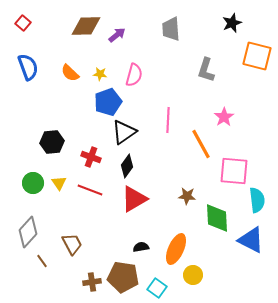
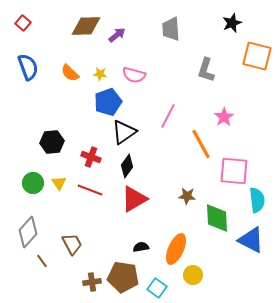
pink semicircle: rotated 90 degrees clockwise
pink line: moved 4 px up; rotated 25 degrees clockwise
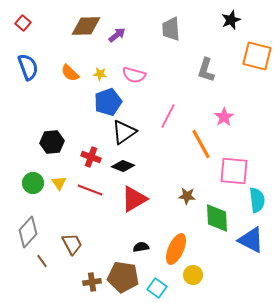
black star: moved 1 px left, 3 px up
black diamond: moved 4 px left; rotated 75 degrees clockwise
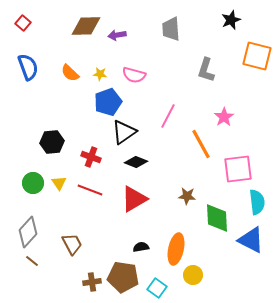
purple arrow: rotated 150 degrees counterclockwise
black diamond: moved 13 px right, 4 px up
pink square: moved 4 px right, 2 px up; rotated 12 degrees counterclockwise
cyan semicircle: moved 2 px down
orange ellipse: rotated 12 degrees counterclockwise
brown line: moved 10 px left; rotated 16 degrees counterclockwise
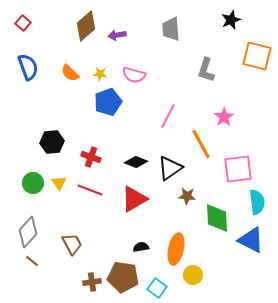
brown diamond: rotated 40 degrees counterclockwise
black triangle: moved 46 px right, 36 px down
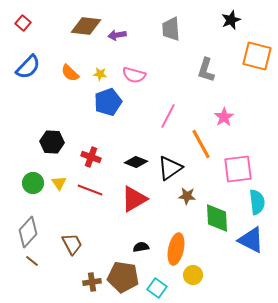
brown diamond: rotated 48 degrees clockwise
blue semicircle: rotated 64 degrees clockwise
black hexagon: rotated 10 degrees clockwise
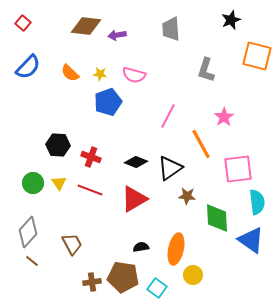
black hexagon: moved 6 px right, 3 px down
blue triangle: rotated 8 degrees clockwise
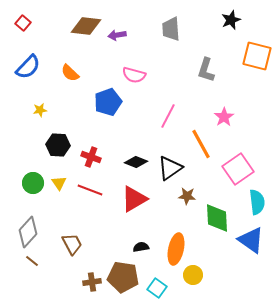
yellow star: moved 60 px left, 36 px down; rotated 16 degrees counterclockwise
pink square: rotated 28 degrees counterclockwise
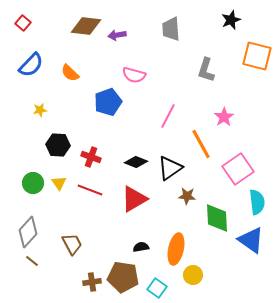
blue semicircle: moved 3 px right, 2 px up
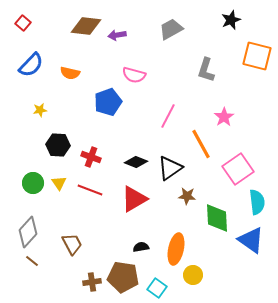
gray trapezoid: rotated 65 degrees clockwise
orange semicircle: rotated 30 degrees counterclockwise
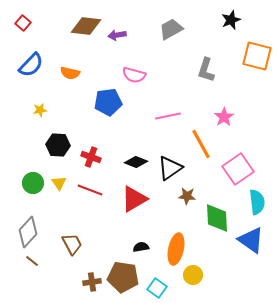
blue pentagon: rotated 12 degrees clockwise
pink line: rotated 50 degrees clockwise
